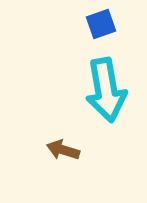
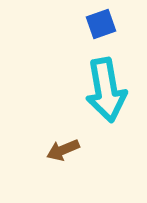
brown arrow: rotated 40 degrees counterclockwise
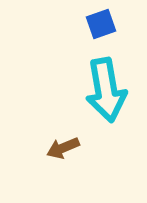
brown arrow: moved 2 px up
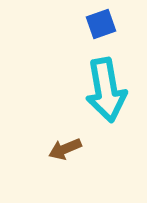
brown arrow: moved 2 px right, 1 px down
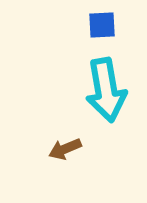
blue square: moved 1 px right, 1 px down; rotated 16 degrees clockwise
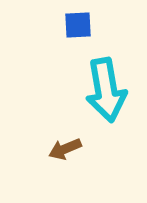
blue square: moved 24 px left
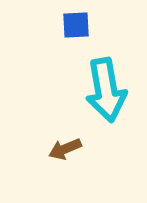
blue square: moved 2 px left
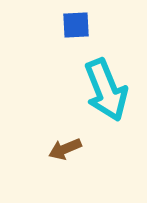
cyan arrow: rotated 12 degrees counterclockwise
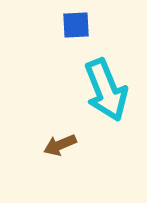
brown arrow: moved 5 px left, 4 px up
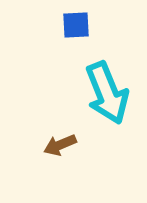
cyan arrow: moved 1 px right, 3 px down
